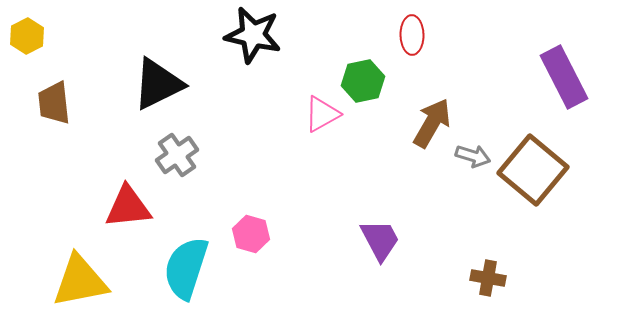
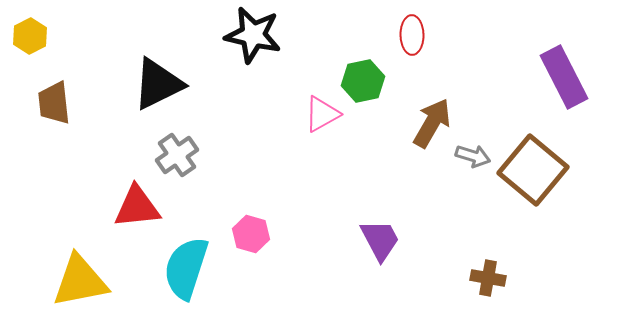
yellow hexagon: moved 3 px right
red triangle: moved 9 px right
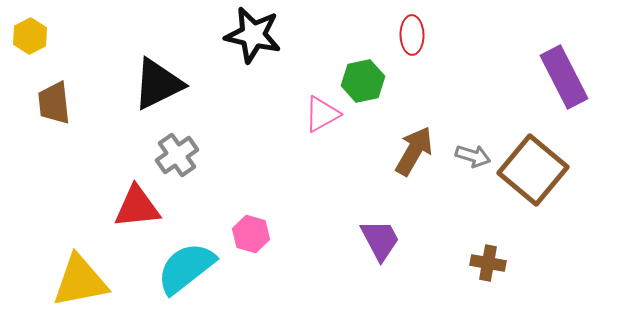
brown arrow: moved 18 px left, 28 px down
cyan semicircle: rotated 34 degrees clockwise
brown cross: moved 15 px up
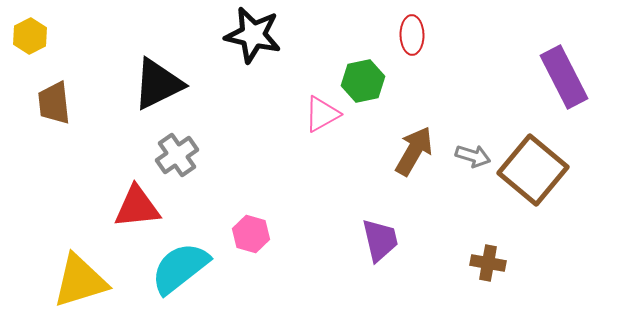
purple trapezoid: rotated 15 degrees clockwise
cyan semicircle: moved 6 px left
yellow triangle: rotated 6 degrees counterclockwise
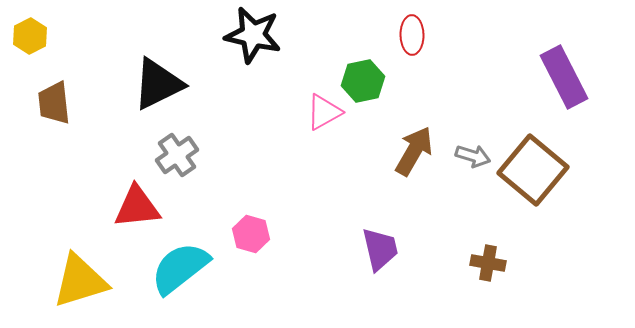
pink triangle: moved 2 px right, 2 px up
purple trapezoid: moved 9 px down
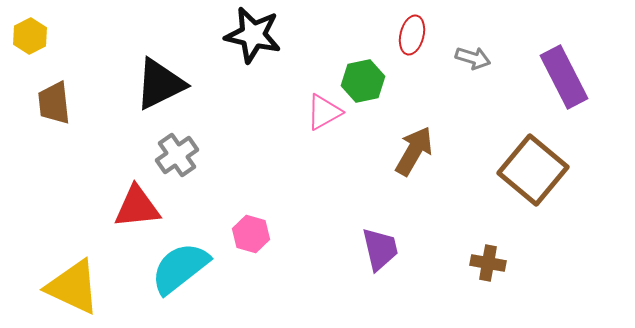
red ellipse: rotated 15 degrees clockwise
black triangle: moved 2 px right
gray arrow: moved 98 px up
yellow triangle: moved 7 px left, 6 px down; rotated 42 degrees clockwise
